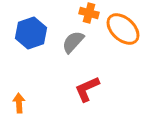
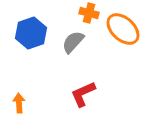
red L-shape: moved 4 px left, 5 px down
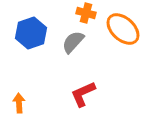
orange cross: moved 3 px left
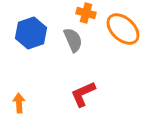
gray semicircle: moved 2 px up; rotated 115 degrees clockwise
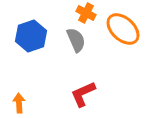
orange cross: rotated 12 degrees clockwise
blue hexagon: moved 3 px down
gray semicircle: moved 3 px right
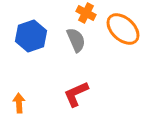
red L-shape: moved 7 px left
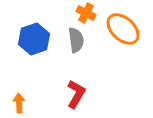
blue hexagon: moved 3 px right, 3 px down
gray semicircle: rotated 15 degrees clockwise
red L-shape: rotated 144 degrees clockwise
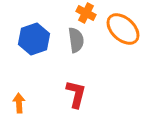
red L-shape: rotated 16 degrees counterclockwise
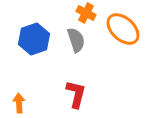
gray semicircle: rotated 10 degrees counterclockwise
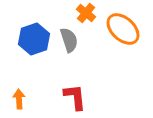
orange cross: rotated 12 degrees clockwise
gray semicircle: moved 7 px left
red L-shape: moved 1 px left, 3 px down; rotated 20 degrees counterclockwise
orange arrow: moved 4 px up
